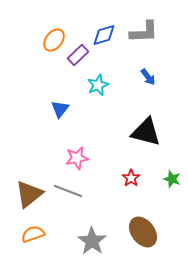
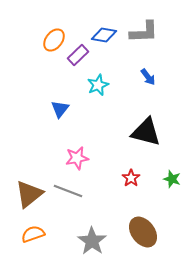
blue diamond: rotated 25 degrees clockwise
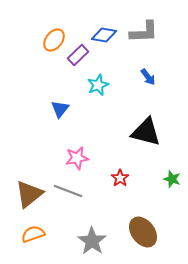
red star: moved 11 px left
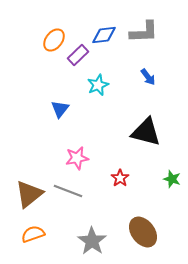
blue diamond: rotated 15 degrees counterclockwise
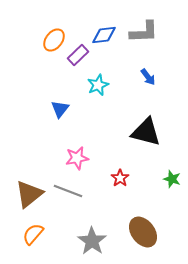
orange semicircle: rotated 30 degrees counterclockwise
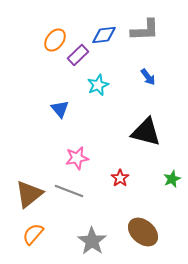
gray L-shape: moved 1 px right, 2 px up
orange ellipse: moved 1 px right
blue triangle: rotated 18 degrees counterclockwise
green star: rotated 30 degrees clockwise
gray line: moved 1 px right
brown ellipse: rotated 12 degrees counterclockwise
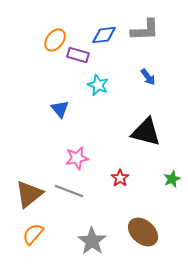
purple rectangle: rotated 60 degrees clockwise
cyan star: rotated 25 degrees counterclockwise
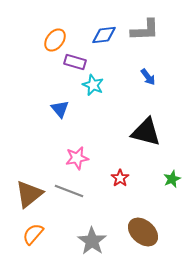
purple rectangle: moved 3 px left, 7 px down
cyan star: moved 5 px left
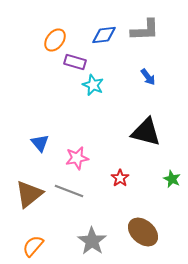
blue triangle: moved 20 px left, 34 px down
green star: rotated 24 degrees counterclockwise
orange semicircle: moved 12 px down
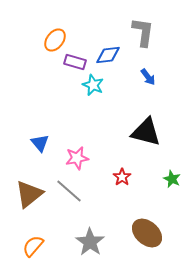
gray L-shape: moved 2 px left, 2 px down; rotated 80 degrees counterclockwise
blue diamond: moved 4 px right, 20 px down
red star: moved 2 px right, 1 px up
gray line: rotated 20 degrees clockwise
brown ellipse: moved 4 px right, 1 px down
gray star: moved 2 px left, 1 px down
